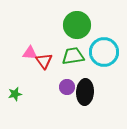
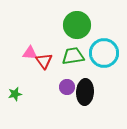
cyan circle: moved 1 px down
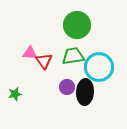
cyan circle: moved 5 px left, 14 px down
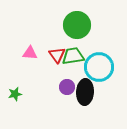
red triangle: moved 13 px right, 6 px up
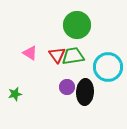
pink triangle: rotated 28 degrees clockwise
cyan circle: moved 9 px right
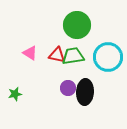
red triangle: rotated 42 degrees counterclockwise
cyan circle: moved 10 px up
purple circle: moved 1 px right, 1 px down
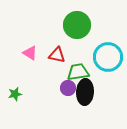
green trapezoid: moved 5 px right, 16 px down
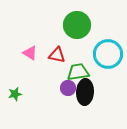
cyan circle: moved 3 px up
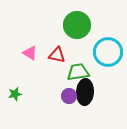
cyan circle: moved 2 px up
purple circle: moved 1 px right, 8 px down
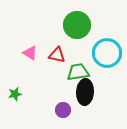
cyan circle: moved 1 px left, 1 px down
purple circle: moved 6 px left, 14 px down
